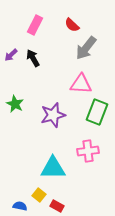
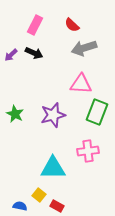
gray arrow: moved 2 px left; rotated 35 degrees clockwise
black arrow: moved 1 px right, 5 px up; rotated 144 degrees clockwise
green star: moved 10 px down
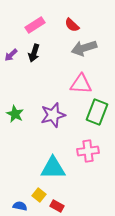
pink rectangle: rotated 30 degrees clockwise
black arrow: rotated 84 degrees clockwise
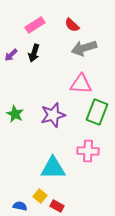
pink cross: rotated 10 degrees clockwise
yellow square: moved 1 px right, 1 px down
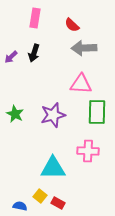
pink rectangle: moved 7 px up; rotated 48 degrees counterclockwise
gray arrow: rotated 15 degrees clockwise
purple arrow: moved 2 px down
green rectangle: rotated 20 degrees counterclockwise
red rectangle: moved 1 px right, 3 px up
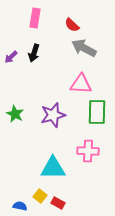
gray arrow: rotated 30 degrees clockwise
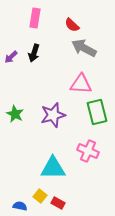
green rectangle: rotated 15 degrees counterclockwise
pink cross: rotated 20 degrees clockwise
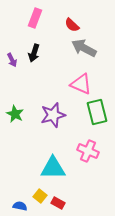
pink rectangle: rotated 12 degrees clockwise
purple arrow: moved 1 px right, 3 px down; rotated 72 degrees counterclockwise
pink triangle: rotated 20 degrees clockwise
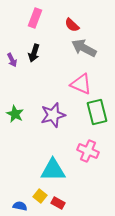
cyan triangle: moved 2 px down
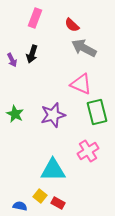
black arrow: moved 2 px left, 1 px down
pink cross: rotated 35 degrees clockwise
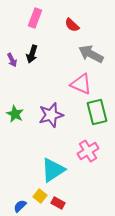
gray arrow: moved 7 px right, 6 px down
purple star: moved 2 px left
cyan triangle: rotated 32 degrees counterclockwise
blue semicircle: rotated 56 degrees counterclockwise
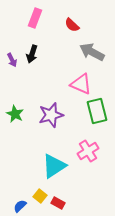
gray arrow: moved 1 px right, 2 px up
green rectangle: moved 1 px up
cyan triangle: moved 1 px right, 4 px up
